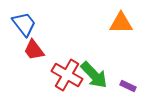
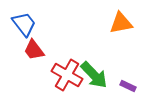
orange triangle: rotated 10 degrees counterclockwise
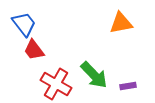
red cross: moved 11 px left, 9 px down
purple rectangle: rotated 35 degrees counterclockwise
